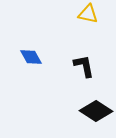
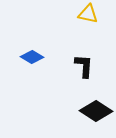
blue diamond: moved 1 px right; rotated 30 degrees counterclockwise
black L-shape: rotated 15 degrees clockwise
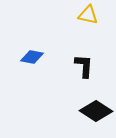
yellow triangle: moved 1 px down
blue diamond: rotated 20 degrees counterclockwise
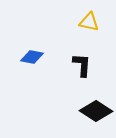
yellow triangle: moved 1 px right, 7 px down
black L-shape: moved 2 px left, 1 px up
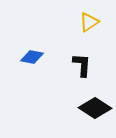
yellow triangle: rotated 45 degrees counterclockwise
black diamond: moved 1 px left, 3 px up
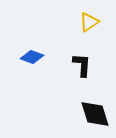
blue diamond: rotated 10 degrees clockwise
black diamond: moved 6 px down; rotated 40 degrees clockwise
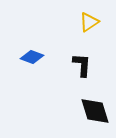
black diamond: moved 3 px up
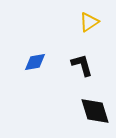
blue diamond: moved 3 px right, 5 px down; rotated 30 degrees counterclockwise
black L-shape: rotated 20 degrees counterclockwise
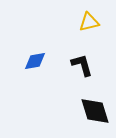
yellow triangle: rotated 20 degrees clockwise
blue diamond: moved 1 px up
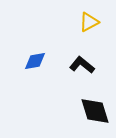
yellow triangle: rotated 15 degrees counterclockwise
black L-shape: rotated 35 degrees counterclockwise
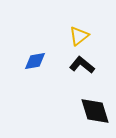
yellow triangle: moved 10 px left, 14 px down; rotated 10 degrees counterclockwise
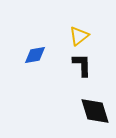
blue diamond: moved 6 px up
black L-shape: rotated 50 degrees clockwise
